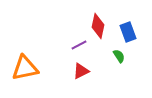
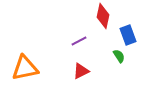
red diamond: moved 5 px right, 10 px up
blue rectangle: moved 3 px down
purple line: moved 4 px up
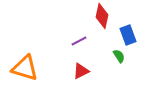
red diamond: moved 1 px left
orange triangle: rotated 28 degrees clockwise
